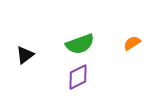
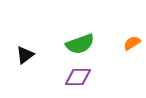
purple diamond: rotated 28 degrees clockwise
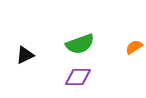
orange semicircle: moved 2 px right, 4 px down
black triangle: rotated 12 degrees clockwise
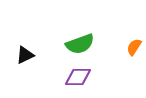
orange semicircle: rotated 24 degrees counterclockwise
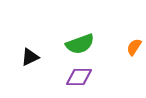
black triangle: moved 5 px right, 2 px down
purple diamond: moved 1 px right
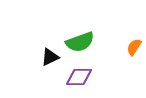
green semicircle: moved 2 px up
black triangle: moved 20 px right
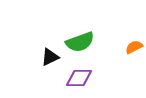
orange semicircle: rotated 30 degrees clockwise
purple diamond: moved 1 px down
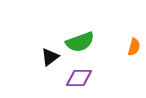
orange semicircle: rotated 132 degrees clockwise
black triangle: rotated 12 degrees counterclockwise
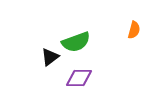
green semicircle: moved 4 px left
orange semicircle: moved 17 px up
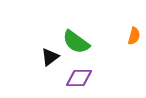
orange semicircle: moved 6 px down
green semicircle: rotated 56 degrees clockwise
